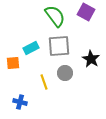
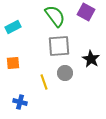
cyan rectangle: moved 18 px left, 21 px up
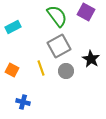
green semicircle: moved 2 px right
gray square: rotated 25 degrees counterclockwise
orange square: moved 1 px left, 7 px down; rotated 32 degrees clockwise
gray circle: moved 1 px right, 2 px up
yellow line: moved 3 px left, 14 px up
blue cross: moved 3 px right
